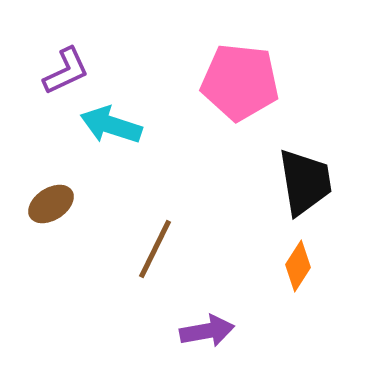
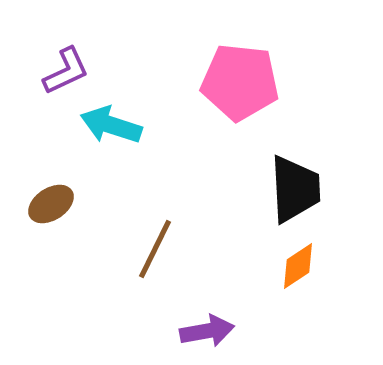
black trapezoid: moved 10 px left, 7 px down; rotated 6 degrees clockwise
orange diamond: rotated 24 degrees clockwise
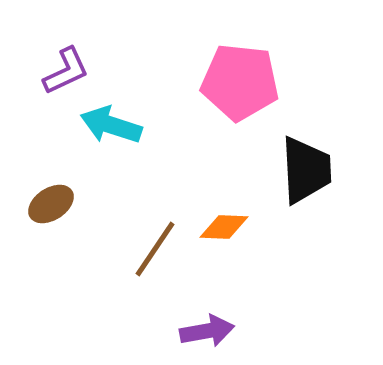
black trapezoid: moved 11 px right, 19 px up
brown line: rotated 8 degrees clockwise
orange diamond: moved 74 px left, 39 px up; rotated 36 degrees clockwise
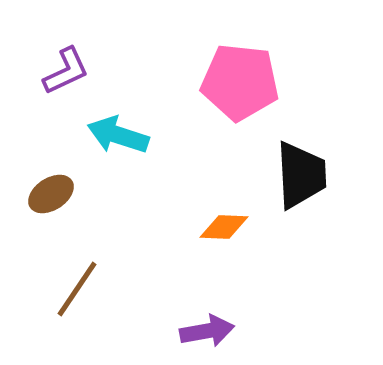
cyan arrow: moved 7 px right, 10 px down
black trapezoid: moved 5 px left, 5 px down
brown ellipse: moved 10 px up
brown line: moved 78 px left, 40 px down
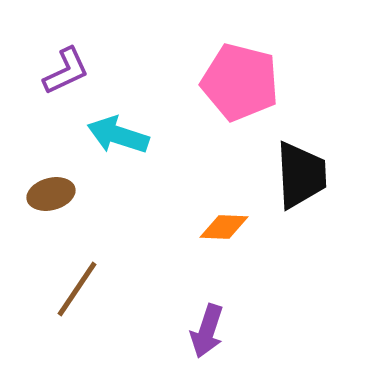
pink pentagon: rotated 8 degrees clockwise
brown ellipse: rotated 18 degrees clockwise
purple arrow: rotated 118 degrees clockwise
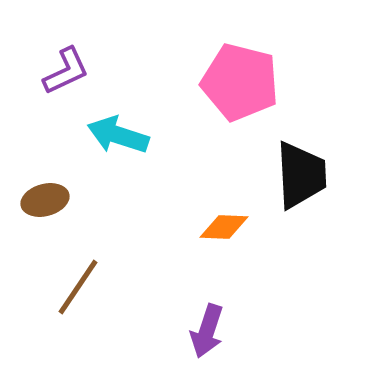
brown ellipse: moved 6 px left, 6 px down
brown line: moved 1 px right, 2 px up
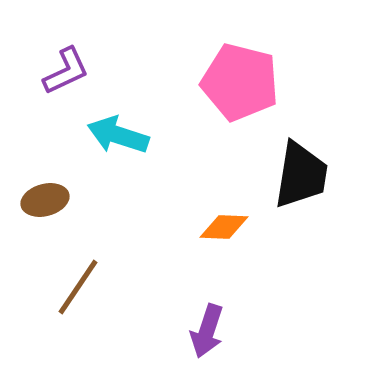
black trapezoid: rotated 12 degrees clockwise
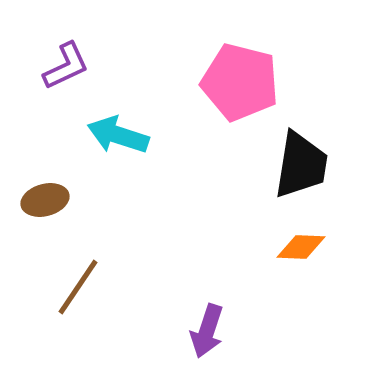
purple L-shape: moved 5 px up
black trapezoid: moved 10 px up
orange diamond: moved 77 px right, 20 px down
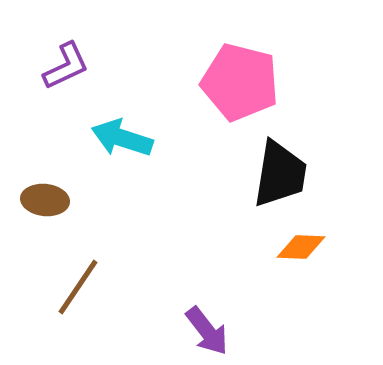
cyan arrow: moved 4 px right, 3 px down
black trapezoid: moved 21 px left, 9 px down
brown ellipse: rotated 21 degrees clockwise
purple arrow: rotated 56 degrees counterclockwise
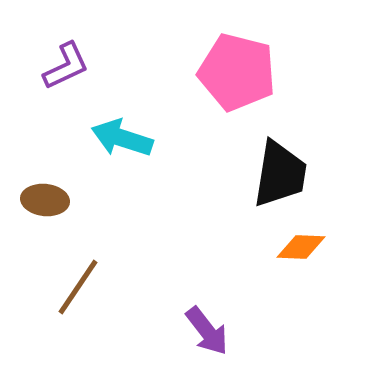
pink pentagon: moved 3 px left, 10 px up
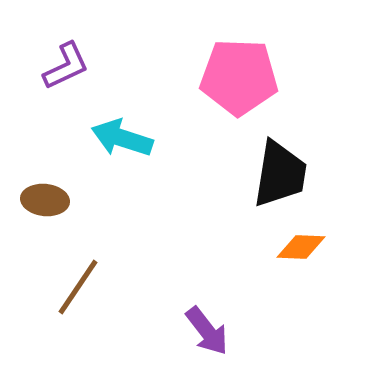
pink pentagon: moved 2 px right, 5 px down; rotated 12 degrees counterclockwise
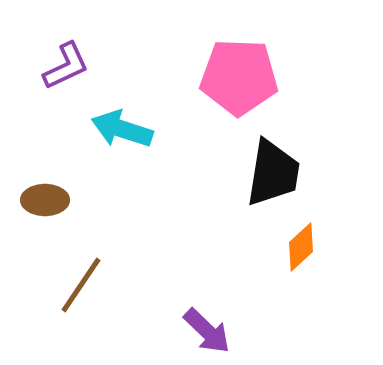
cyan arrow: moved 9 px up
black trapezoid: moved 7 px left, 1 px up
brown ellipse: rotated 6 degrees counterclockwise
orange diamond: rotated 45 degrees counterclockwise
brown line: moved 3 px right, 2 px up
purple arrow: rotated 8 degrees counterclockwise
